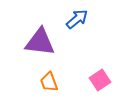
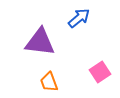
blue arrow: moved 2 px right, 1 px up
pink square: moved 8 px up
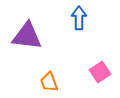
blue arrow: rotated 50 degrees counterclockwise
purple triangle: moved 13 px left, 6 px up
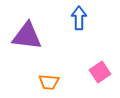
orange trapezoid: rotated 65 degrees counterclockwise
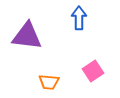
pink square: moved 7 px left, 1 px up
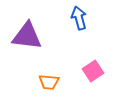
blue arrow: rotated 15 degrees counterclockwise
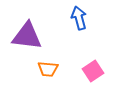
orange trapezoid: moved 1 px left, 13 px up
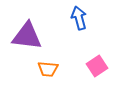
pink square: moved 4 px right, 5 px up
